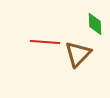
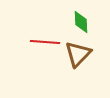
green diamond: moved 14 px left, 2 px up
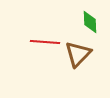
green diamond: moved 9 px right
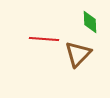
red line: moved 1 px left, 3 px up
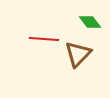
green diamond: rotated 35 degrees counterclockwise
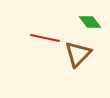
red line: moved 1 px right, 1 px up; rotated 8 degrees clockwise
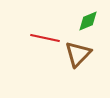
green diamond: moved 2 px left, 1 px up; rotated 75 degrees counterclockwise
